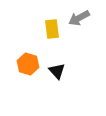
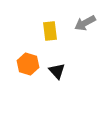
gray arrow: moved 6 px right, 5 px down
yellow rectangle: moved 2 px left, 2 px down
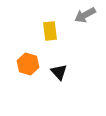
gray arrow: moved 8 px up
black triangle: moved 2 px right, 1 px down
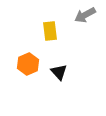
orange hexagon: rotated 20 degrees clockwise
